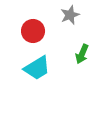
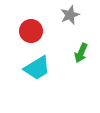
red circle: moved 2 px left
green arrow: moved 1 px left, 1 px up
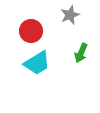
cyan trapezoid: moved 5 px up
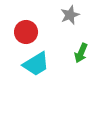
red circle: moved 5 px left, 1 px down
cyan trapezoid: moved 1 px left, 1 px down
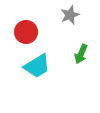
green arrow: moved 1 px down
cyan trapezoid: moved 1 px right, 2 px down
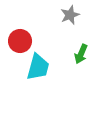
red circle: moved 6 px left, 9 px down
cyan trapezoid: moved 1 px right, 1 px down; rotated 44 degrees counterclockwise
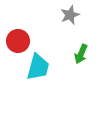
red circle: moved 2 px left
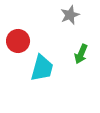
cyan trapezoid: moved 4 px right, 1 px down
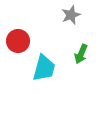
gray star: moved 1 px right
cyan trapezoid: moved 2 px right
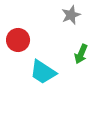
red circle: moved 1 px up
cyan trapezoid: moved 1 px left, 4 px down; rotated 108 degrees clockwise
